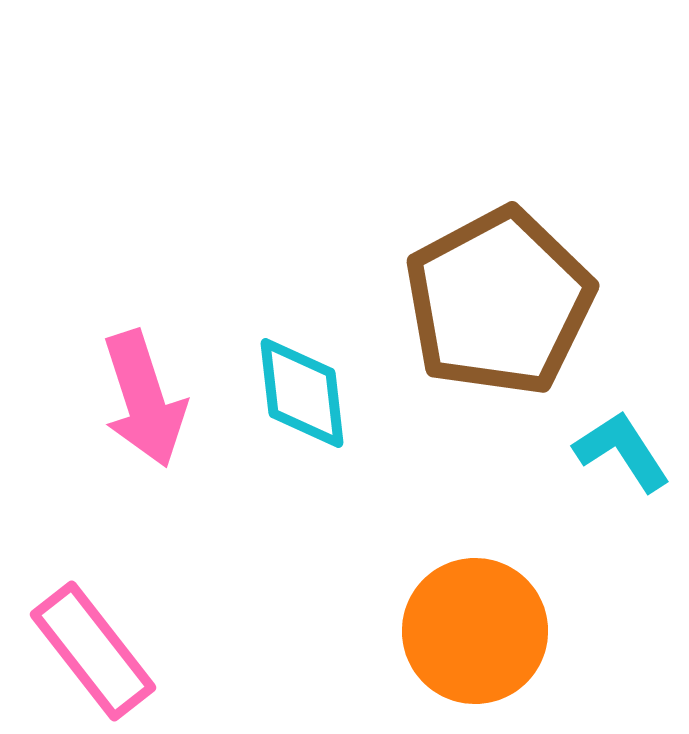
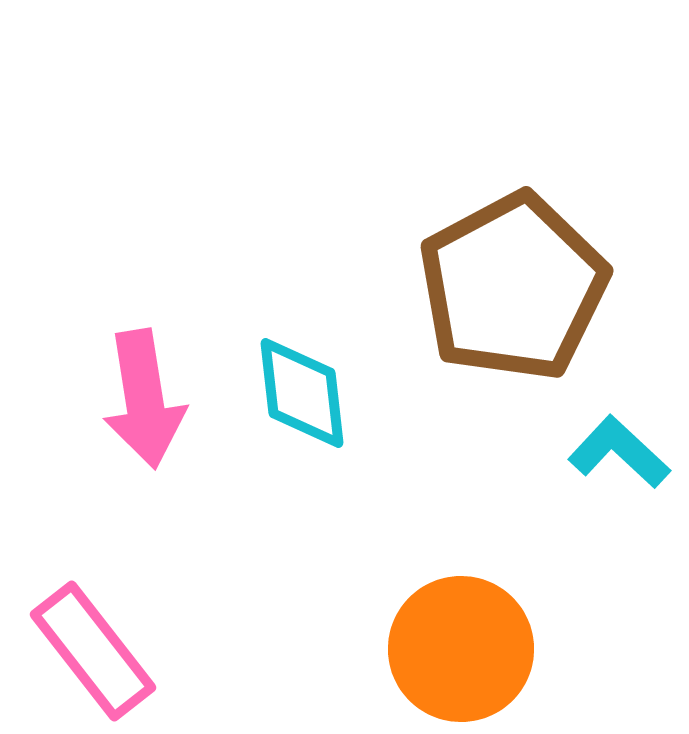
brown pentagon: moved 14 px right, 15 px up
pink arrow: rotated 9 degrees clockwise
cyan L-shape: moved 3 px left, 1 px down; rotated 14 degrees counterclockwise
orange circle: moved 14 px left, 18 px down
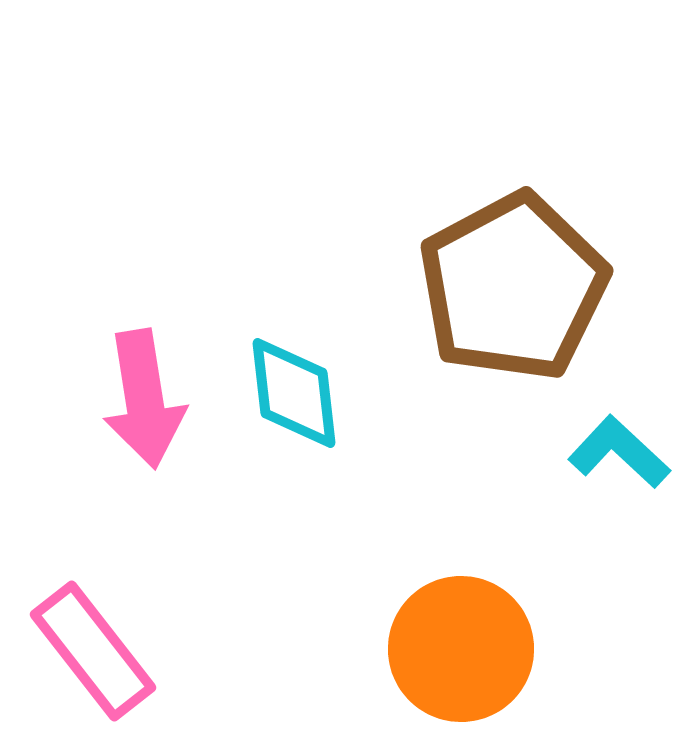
cyan diamond: moved 8 px left
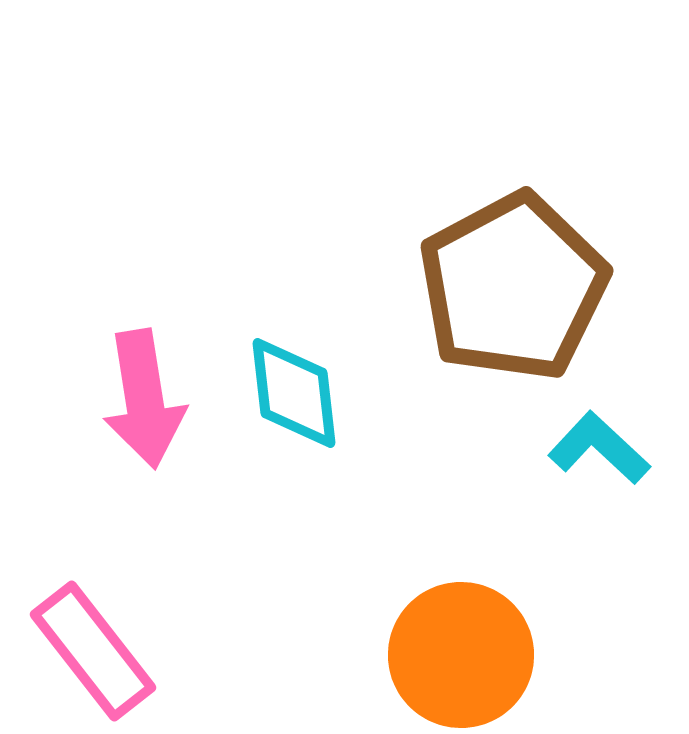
cyan L-shape: moved 20 px left, 4 px up
orange circle: moved 6 px down
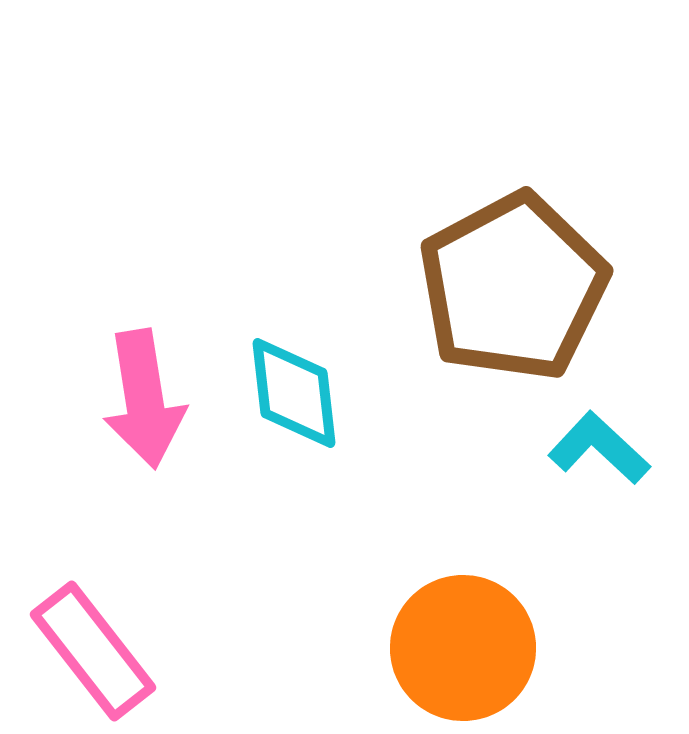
orange circle: moved 2 px right, 7 px up
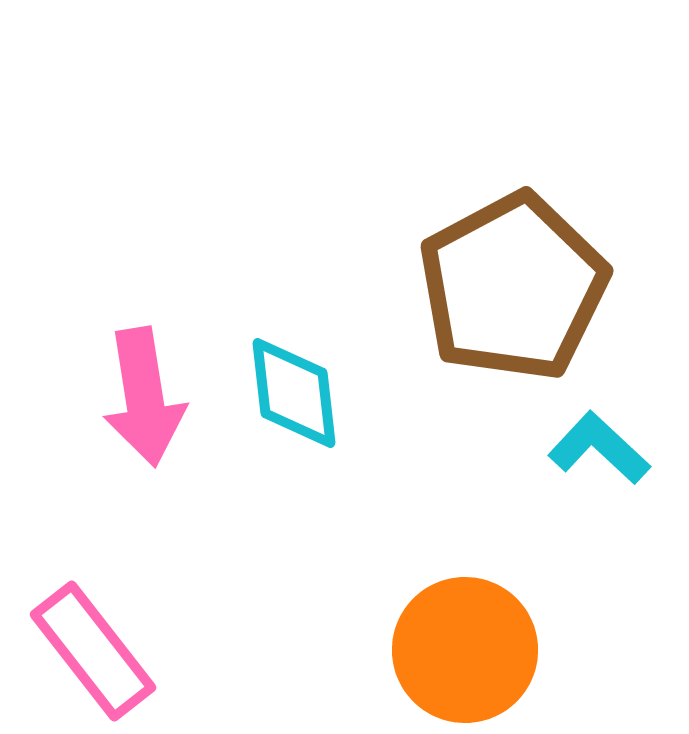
pink arrow: moved 2 px up
orange circle: moved 2 px right, 2 px down
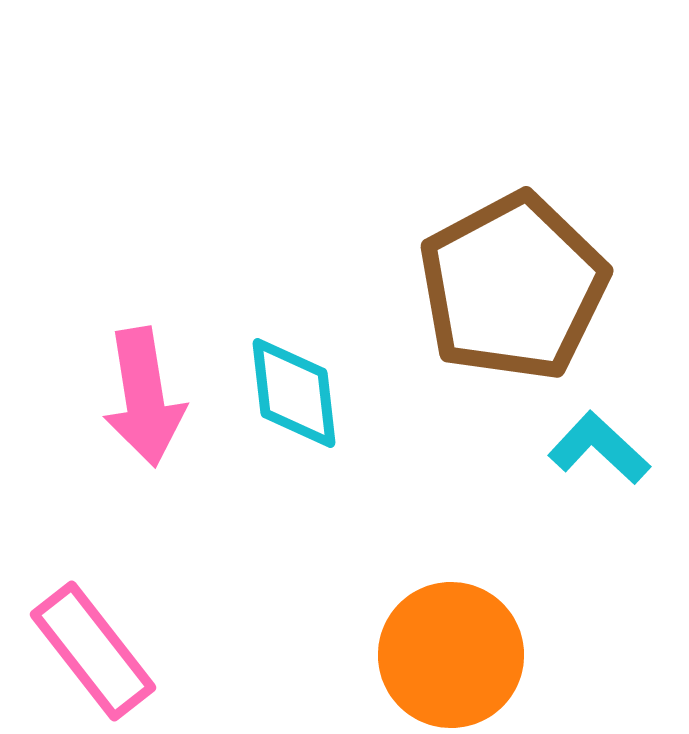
orange circle: moved 14 px left, 5 px down
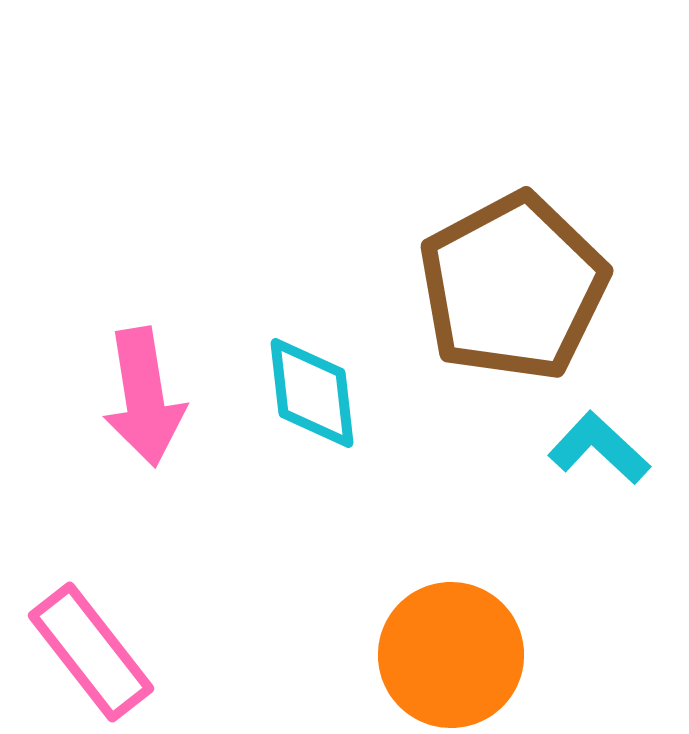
cyan diamond: moved 18 px right
pink rectangle: moved 2 px left, 1 px down
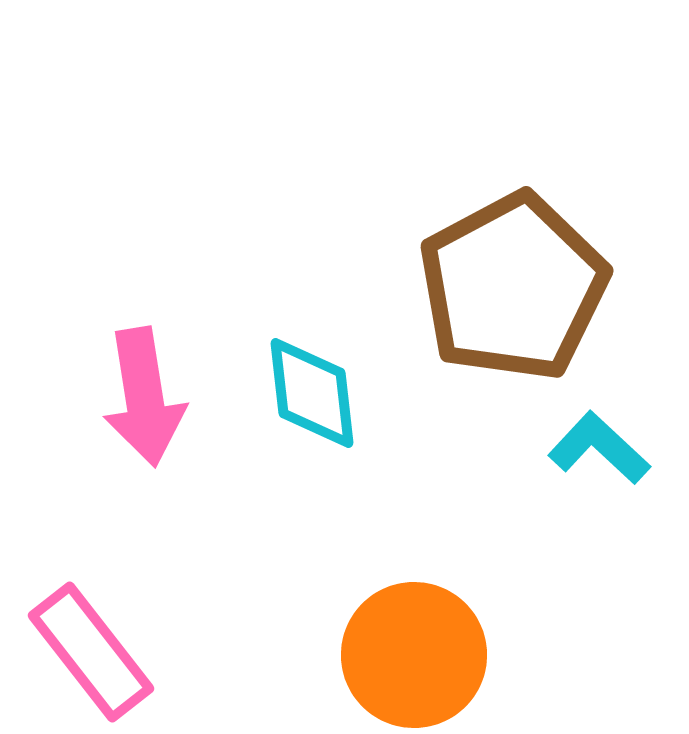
orange circle: moved 37 px left
